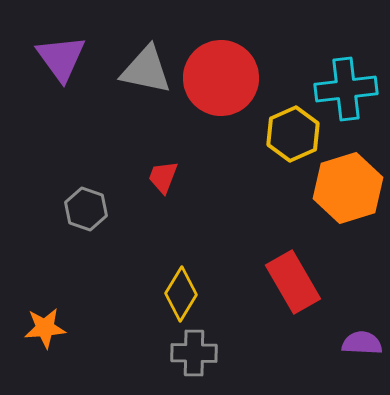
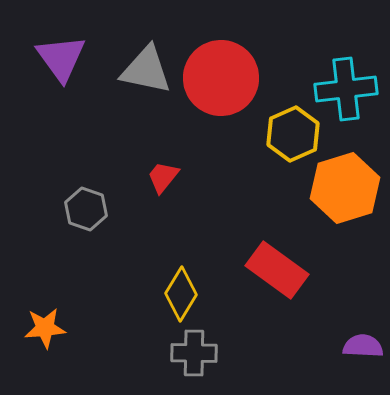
red trapezoid: rotated 18 degrees clockwise
orange hexagon: moved 3 px left
red rectangle: moved 16 px left, 12 px up; rotated 24 degrees counterclockwise
purple semicircle: moved 1 px right, 3 px down
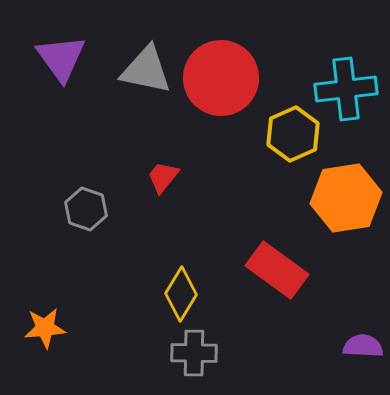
orange hexagon: moved 1 px right, 10 px down; rotated 8 degrees clockwise
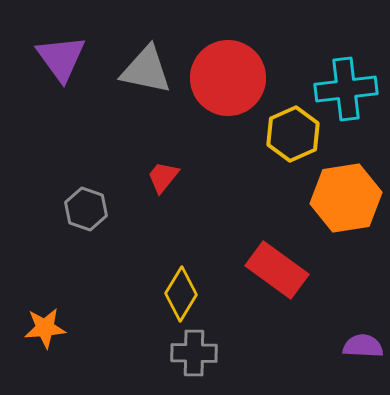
red circle: moved 7 px right
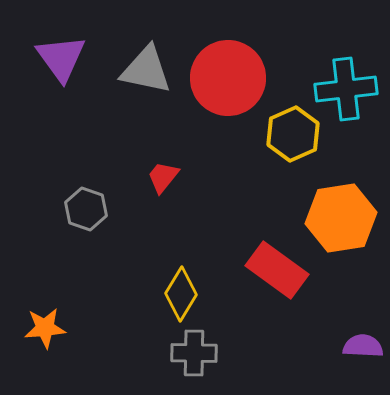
orange hexagon: moved 5 px left, 20 px down
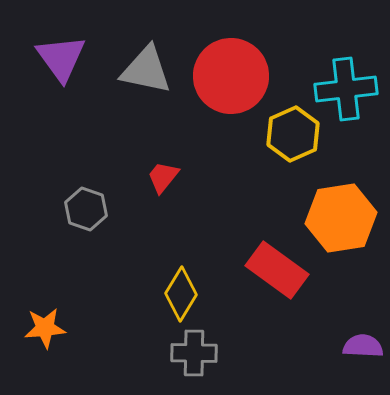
red circle: moved 3 px right, 2 px up
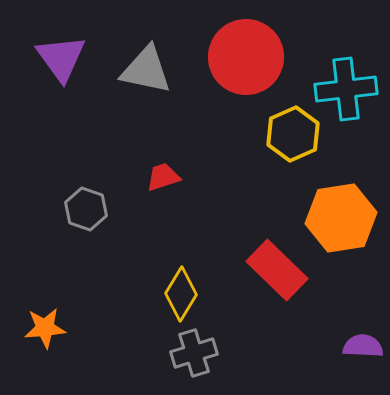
red circle: moved 15 px right, 19 px up
red trapezoid: rotated 33 degrees clockwise
red rectangle: rotated 8 degrees clockwise
gray cross: rotated 18 degrees counterclockwise
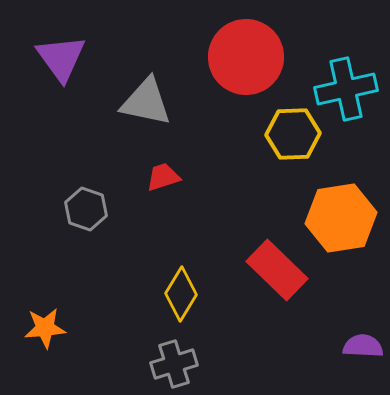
gray triangle: moved 32 px down
cyan cross: rotated 6 degrees counterclockwise
yellow hexagon: rotated 22 degrees clockwise
gray cross: moved 20 px left, 11 px down
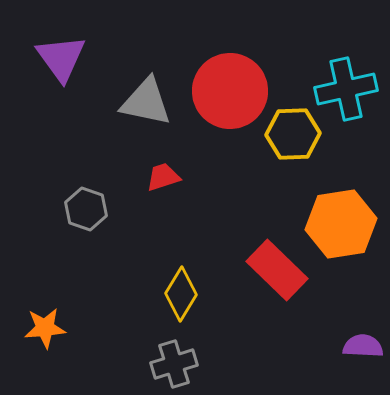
red circle: moved 16 px left, 34 px down
orange hexagon: moved 6 px down
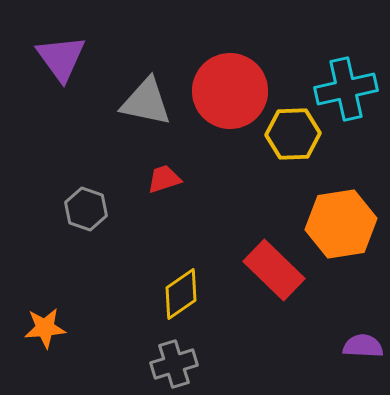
red trapezoid: moved 1 px right, 2 px down
red rectangle: moved 3 px left
yellow diamond: rotated 24 degrees clockwise
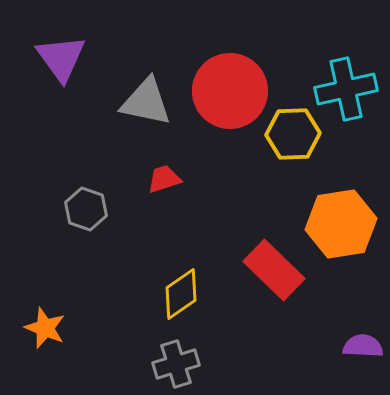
orange star: rotated 27 degrees clockwise
gray cross: moved 2 px right
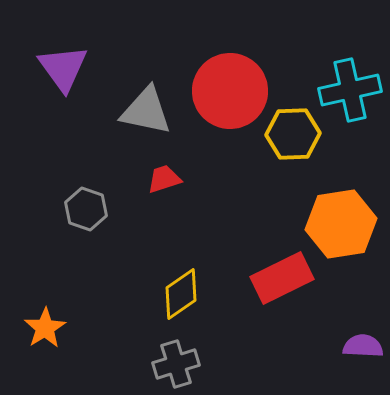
purple triangle: moved 2 px right, 10 px down
cyan cross: moved 4 px right, 1 px down
gray triangle: moved 9 px down
red rectangle: moved 8 px right, 8 px down; rotated 70 degrees counterclockwise
orange star: rotated 18 degrees clockwise
